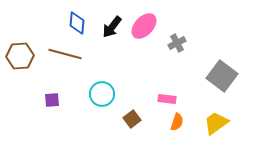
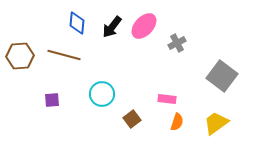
brown line: moved 1 px left, 1 px down
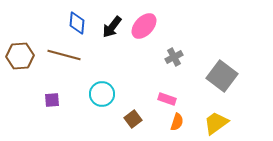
gray cross: moved 3 px left, 14 px down
pink rectangle: rotated 12 degrees clockwise
brown square: moved 1 px right
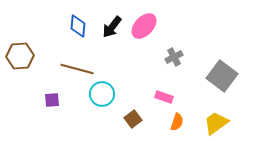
blue diamond: moved 1 px right, 3 px down
brown line: moved 13 px right, 14 px down
pink rectangle: moved 3 px left, 2 px up
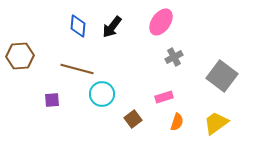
pink ellipse: moved 17 px right, 4 px up; rotated 8 degrees counterclockwise
pink rectangle: rotated 36 degrees counterclockwise
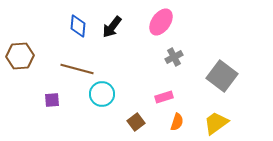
brown square: moved 3 px right, 3 px down
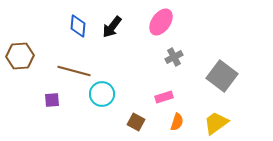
brown line: moved 3 px left, 2 px down
brown square: rotated 24 degrees counterclockwise
